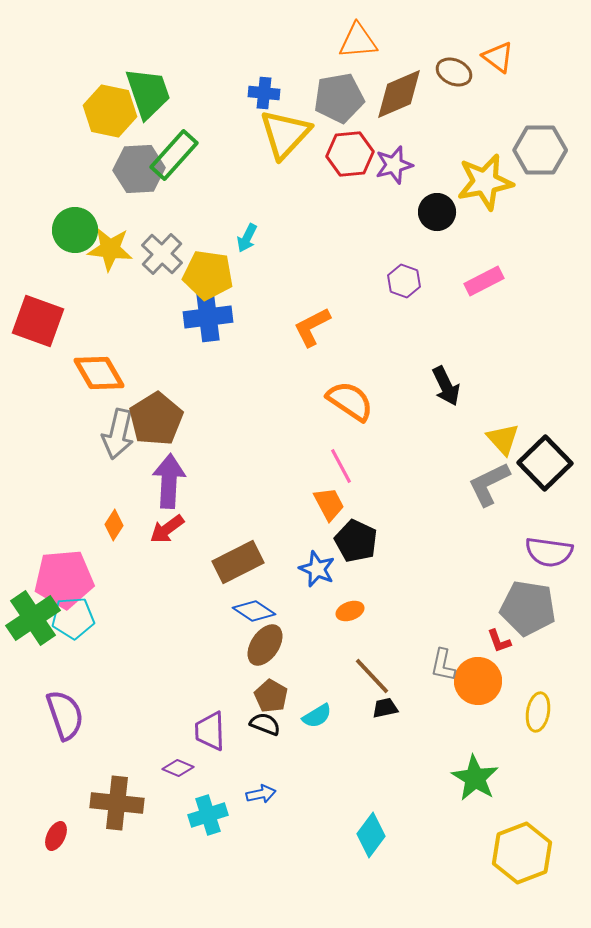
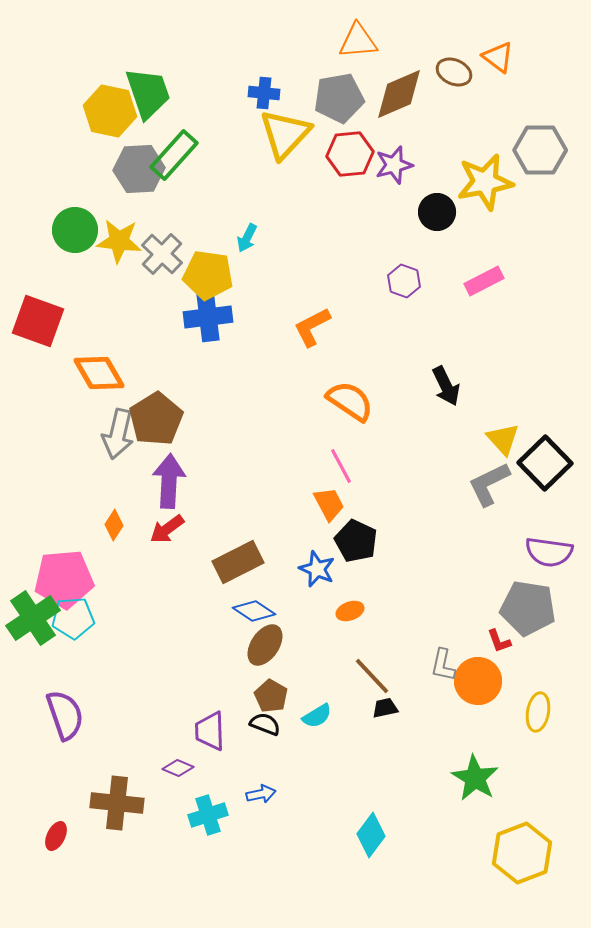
yellow star at (110, 249): moved 9 px right, 8 px up
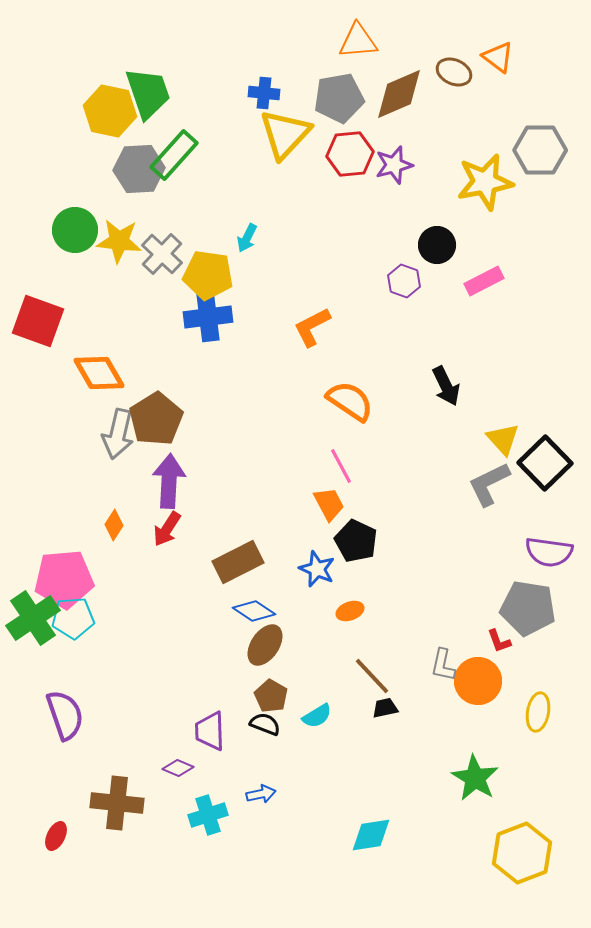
black circle at (437, 212): moved 33 px down
red arrow at (167, 529): rotated 21 degrees counterclockwise
cyan diamond at (371, 835): rotated 45 degrees clockwise
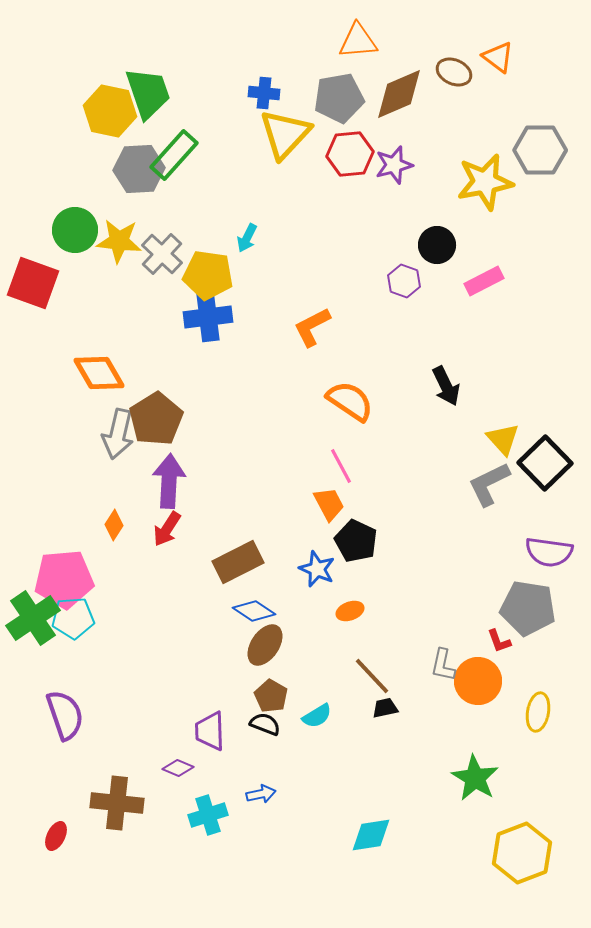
red square at (38, 321): moved 5 px left, 38 px up
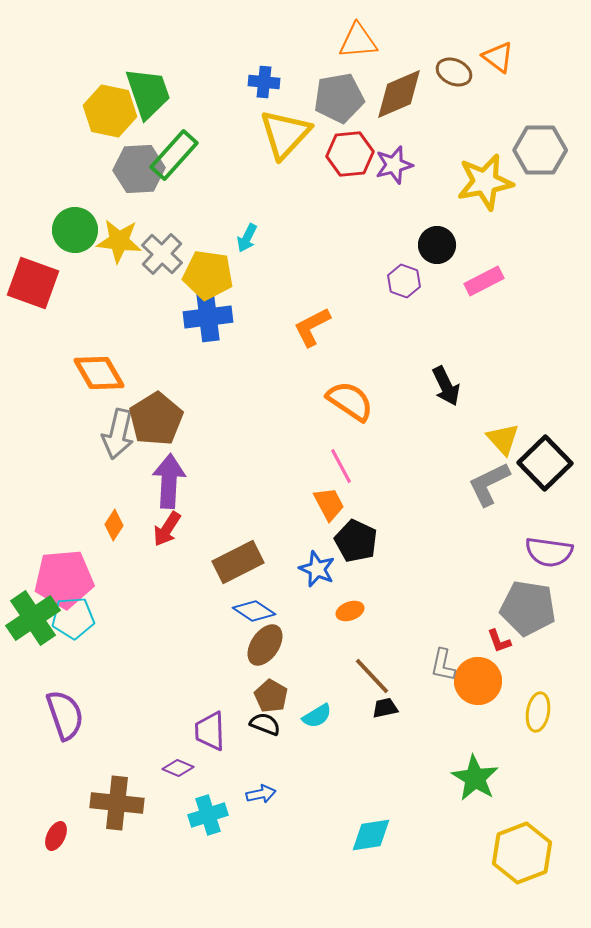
blue cross at (264, 93): moved 11 px up
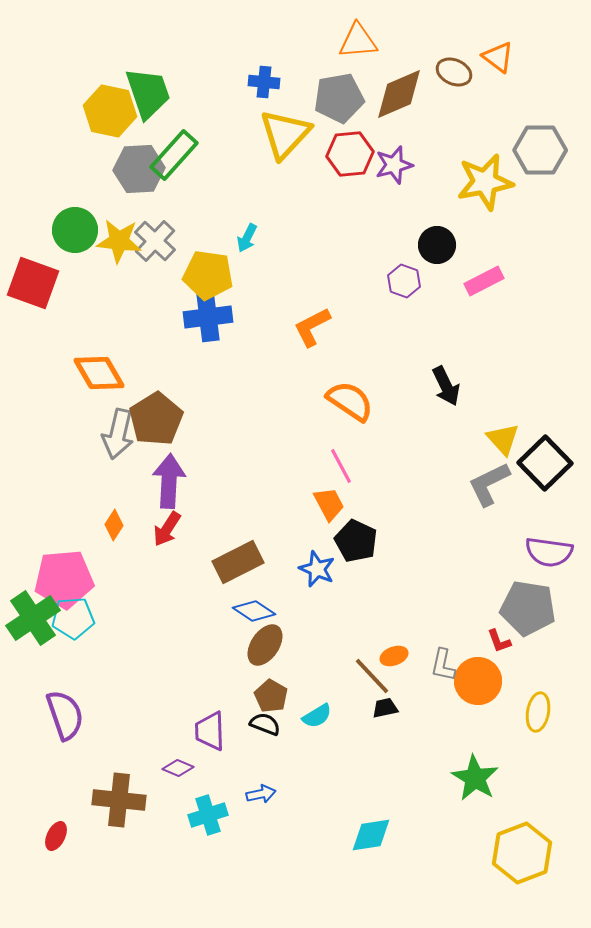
gray cross at (162, 254): moved 7 px left, 13 px up
orange ellipse at (350, 611): moved 44 px right, 45 px down
brown cross at (117, 803): moved 2 px right, 3 px up
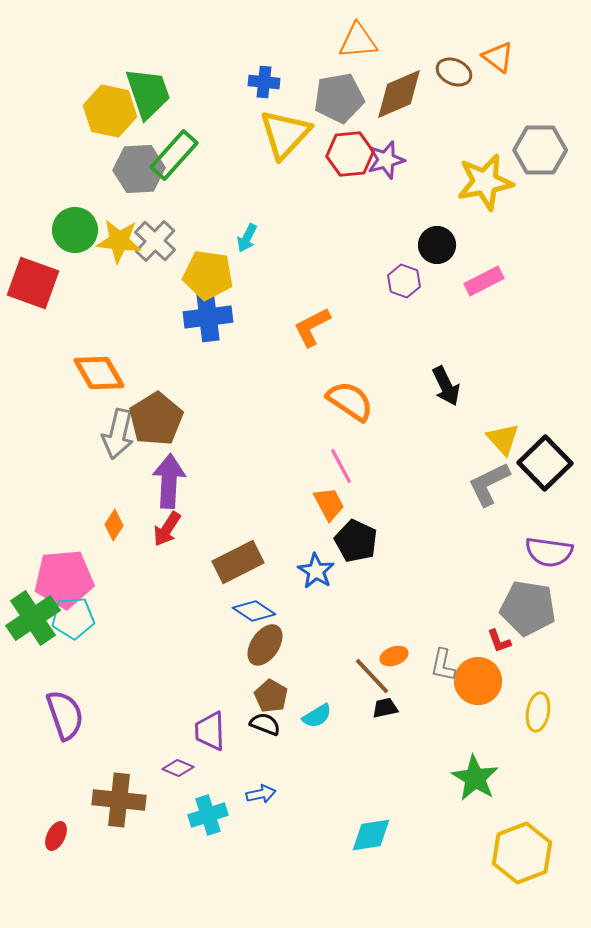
purple star at (394, 165): moved 8 px left, 5 px up
blue star at (317, 569): moved 1 px left, 2 px down; rotated 9 degrees clockwise
